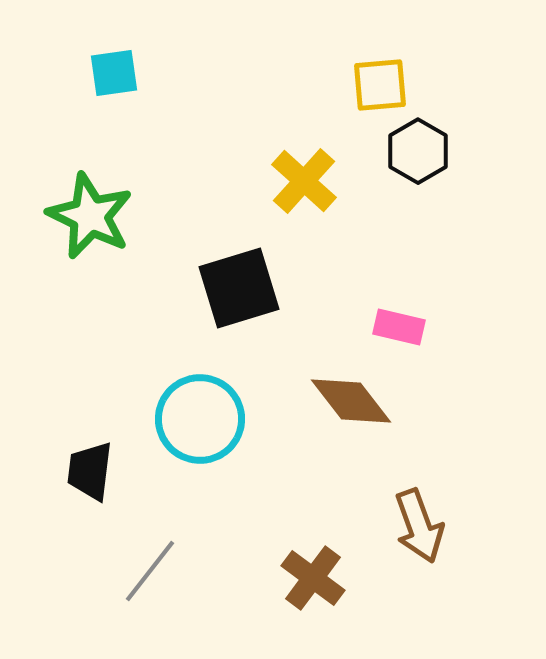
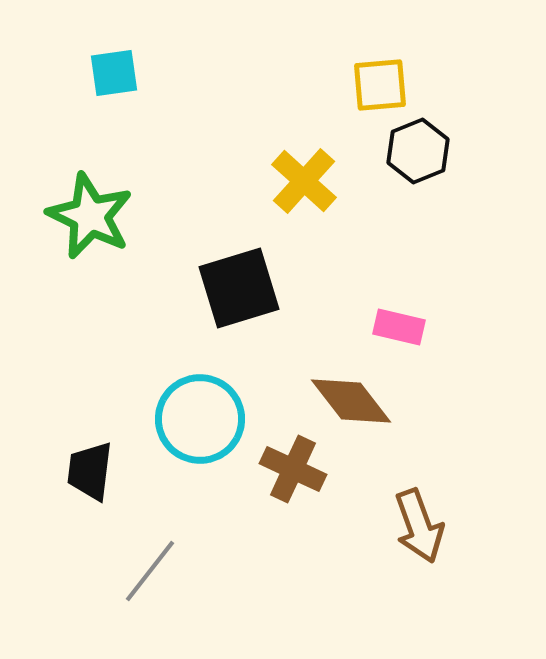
black hexagon: rotated 8 degrees clockwise
brown cross: moved 20 px left, 109 px up; rotated 12 degrees counterclockwise
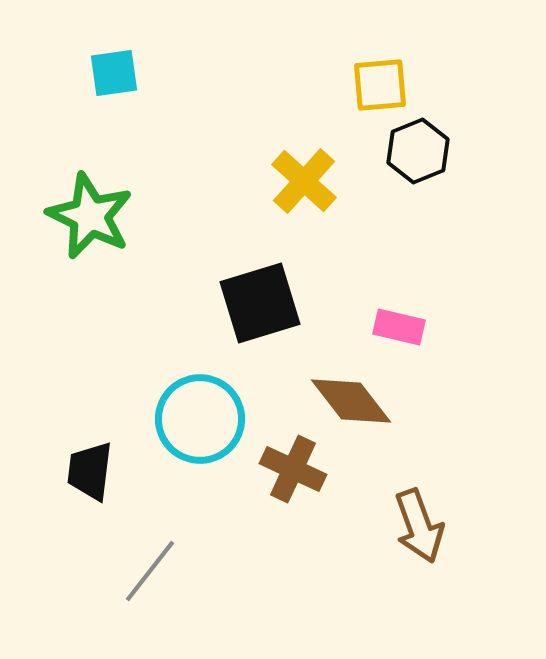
black square: moved 21 px right, 15 px down
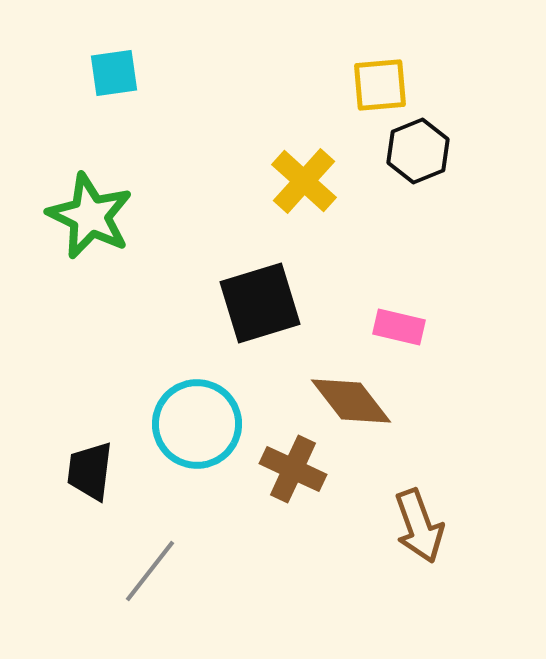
cyan circle: moved 3 px left, 5 px down
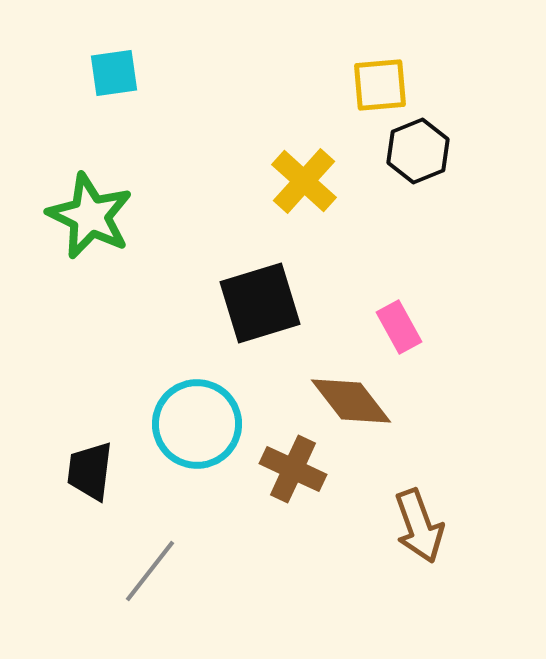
pink rectangle: rotated 48 degrees clockwise
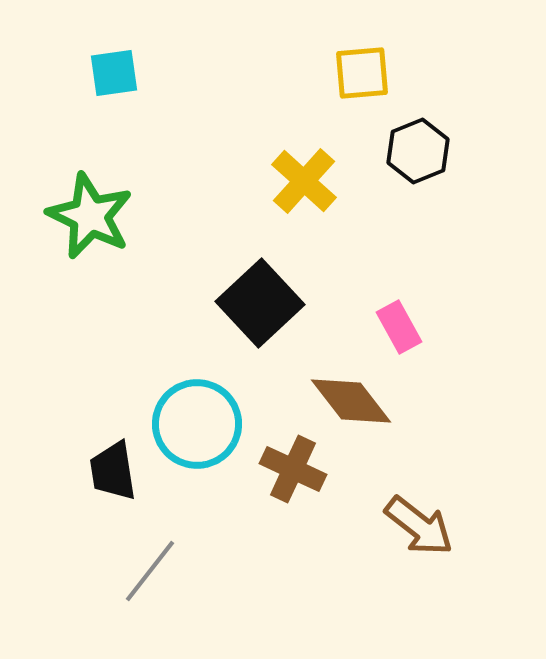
yellow square: moved 18 px left, 12 px up
black square: rotated 26 degrees counterclockwise
black trapezoid: moved 23 px right; rotated 16 degrees counterclockwise
brown arrow: rotated 32 degrees counterclockwise
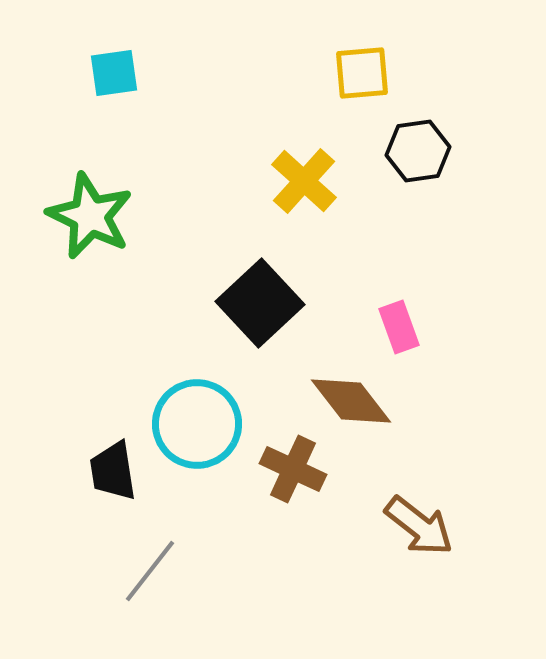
black hexagon: rotated 14 degrees clockwise
pink rectangle: rotated 9 degrees clockwise
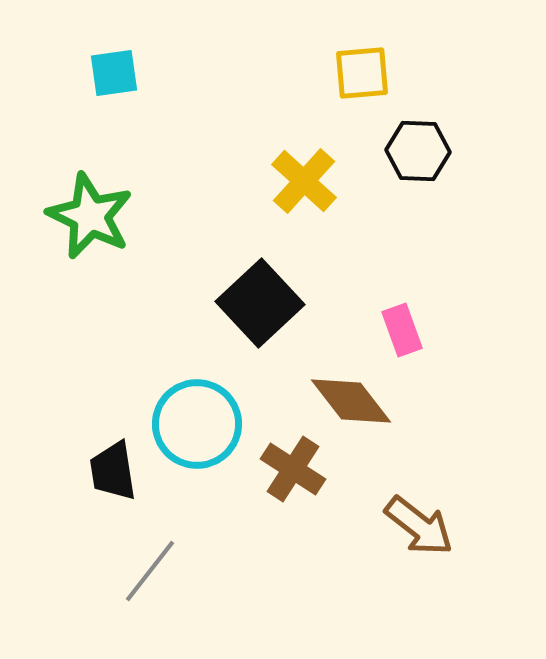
black hexagon: rotated 10 degrees clockwise
pink rectangle: moved 3 px right, 3 px down
brown cross: rotated 8 degrees clockwise
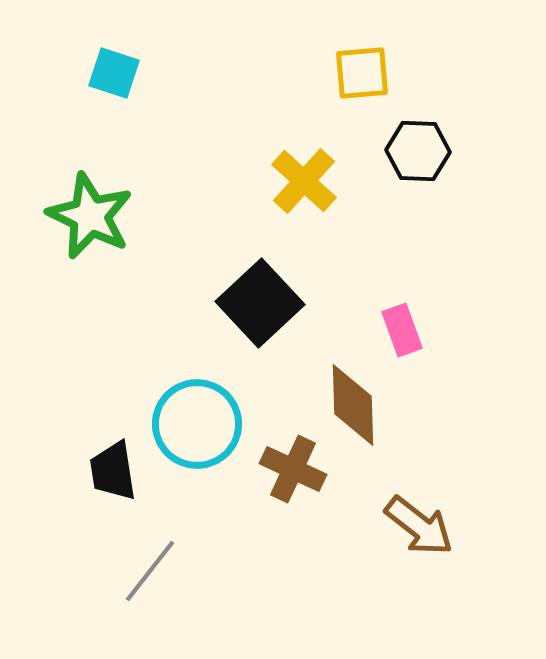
cyan square: rotated 26 degrees clockwise
brown diamond: moved 2 px right, 4 px down; rotated 36 degrees clockwise
brown cross: rotated 8 degrees counterclockwise
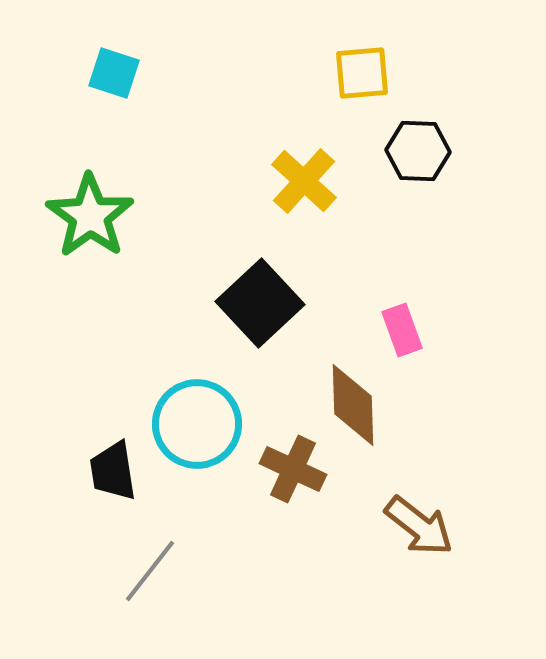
green star: rotated 10 degrees clockwise
